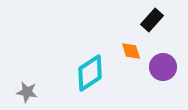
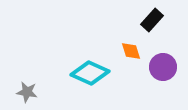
cyan diamond: rotated 57 degrees clockwise
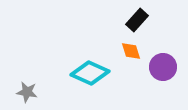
black rectangle: moved 15 px left
